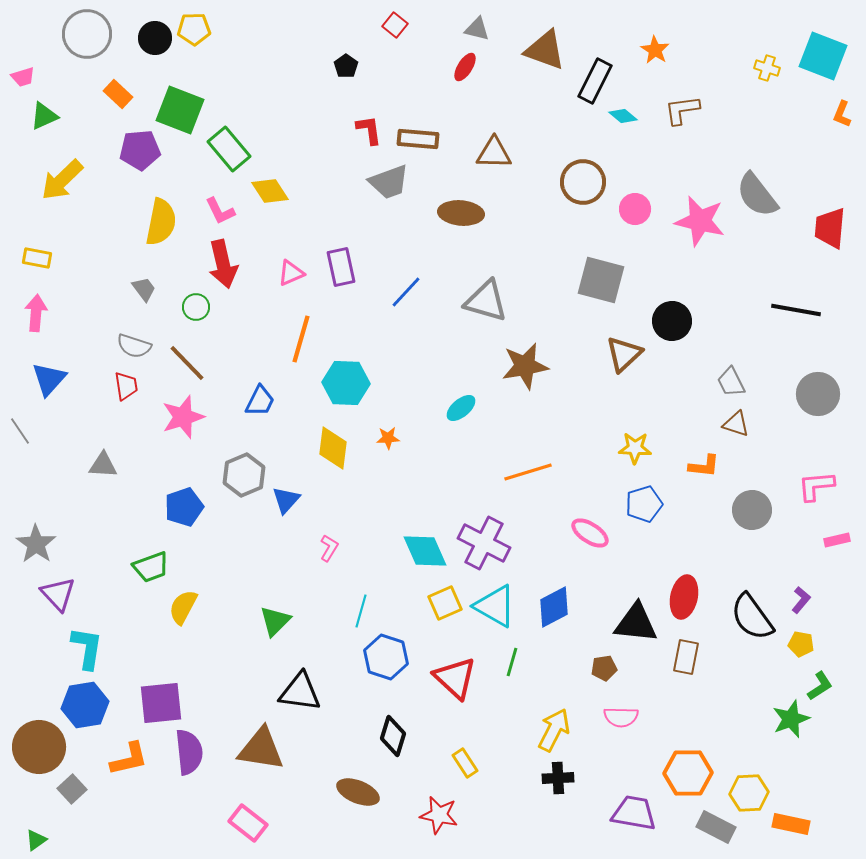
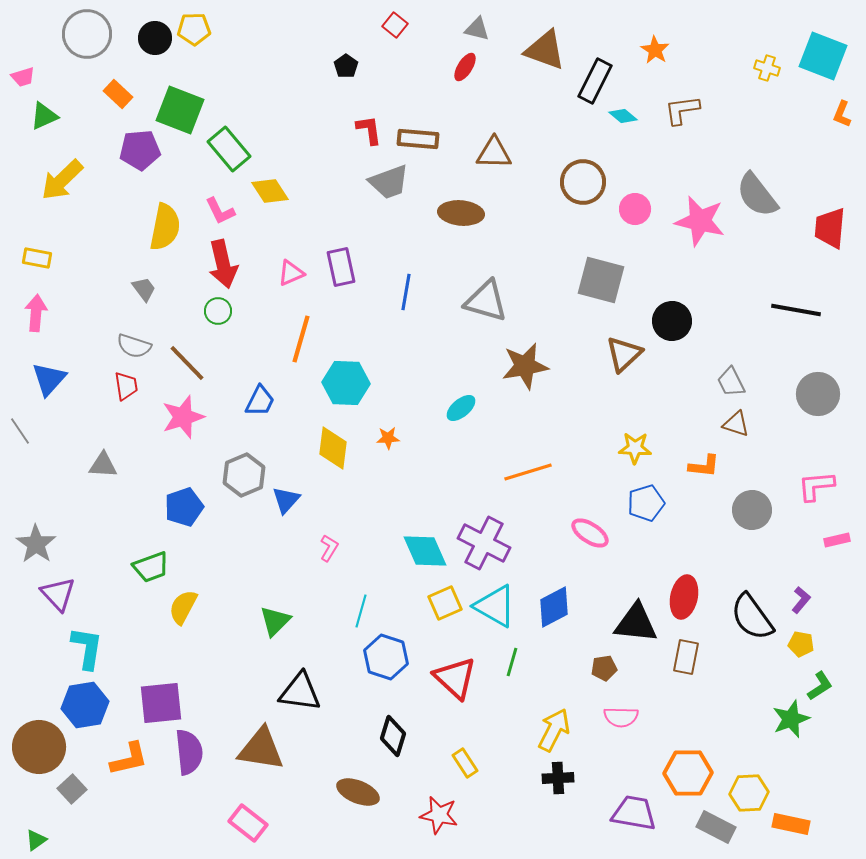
yellow semicircle at (161, 222): moved 4 px right, 5 px down
blue line at (406, 292): rotated 33 degrees counterclockwise
green circle at (196, 307): moved 22 px right, 4 px down
blue pentagon at (644, 504): moved 2 px right, 1 px up
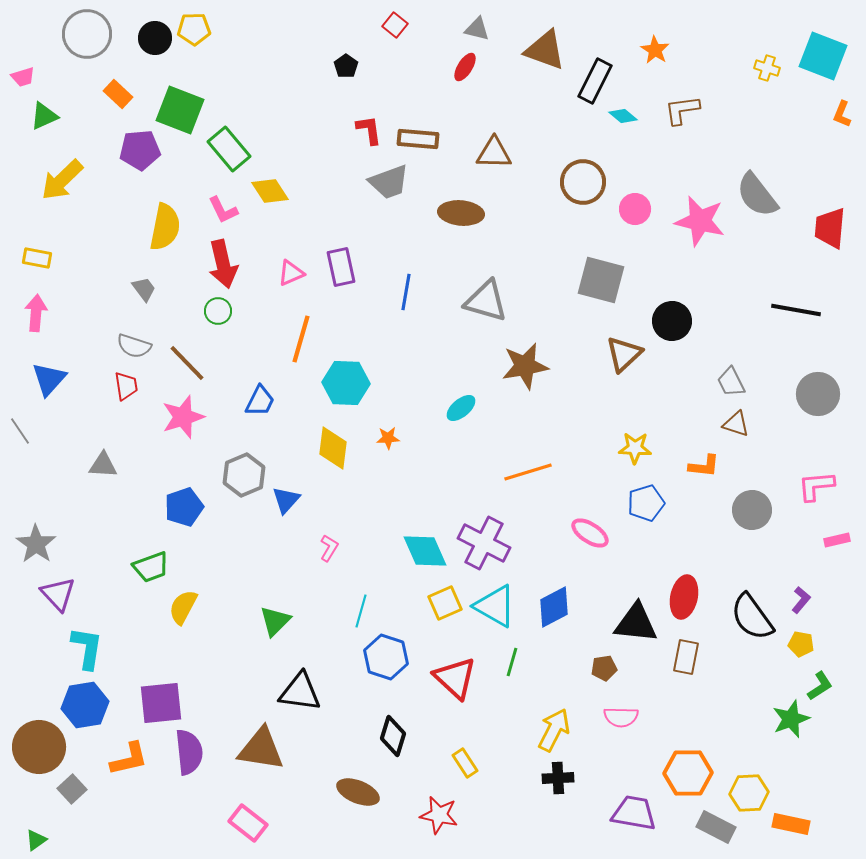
pink L-shape at (220, 211): moved 3 px right, 1 px up
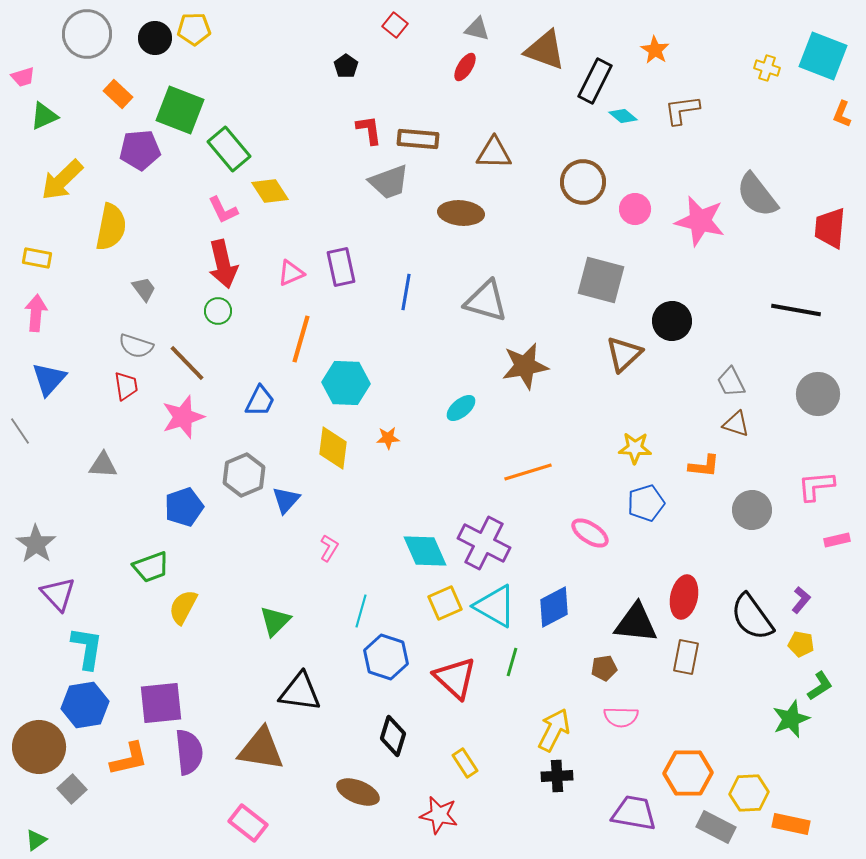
yellow semicircle at (165, 227): moved 54 px left
gray semicircle at (134, 346): moved 2 px right
black cross at (558, 778): moved 1 px left, 2 px up
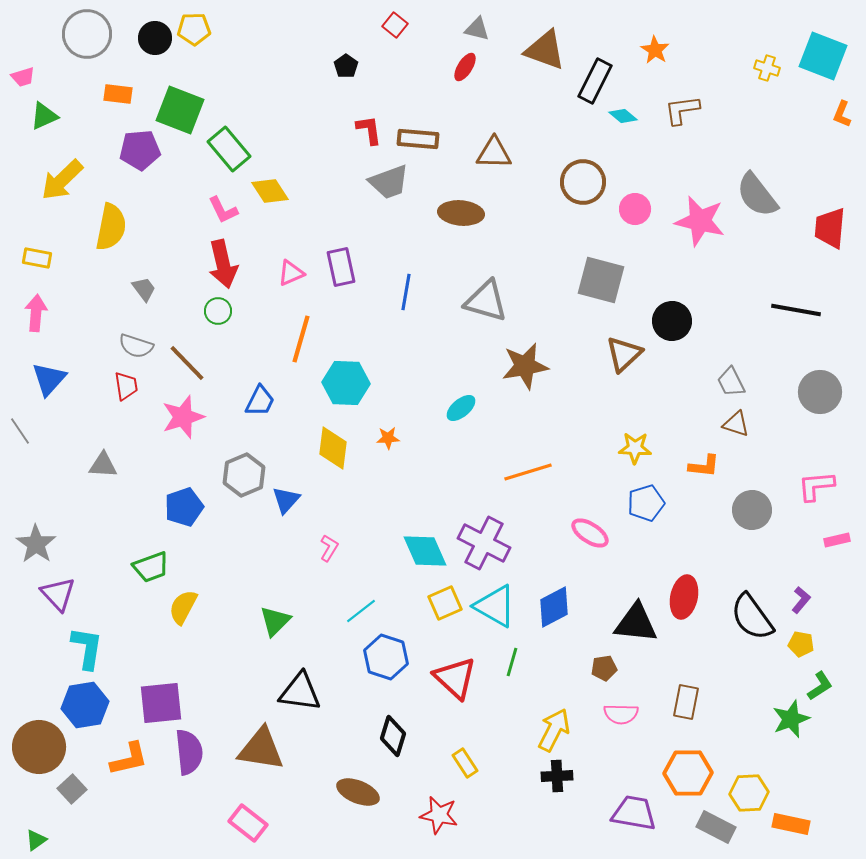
orange rectangle at (118, 94): rotated 36 degrees counterclockwise
gray circle at (818, 394): moved 2 px right, 2 px up
cyan line at (361, 611): rotated 36 degrees clockwise
brown rectangle at (686, 657): moved 45 px down
pink semicircle at (621, 717): moved 3 px up
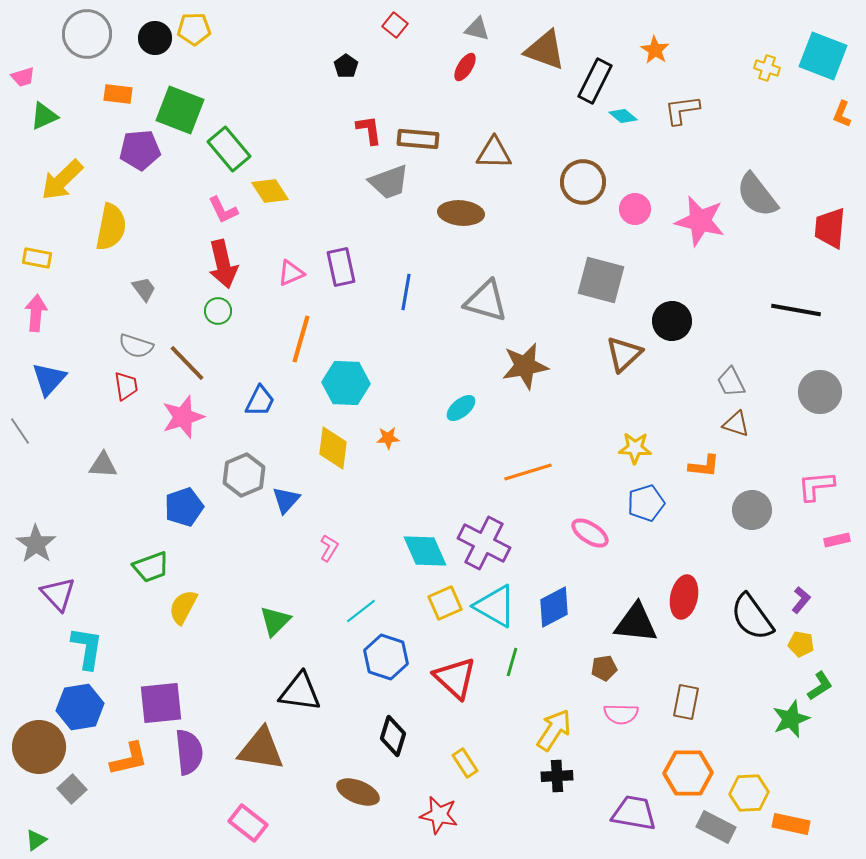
blue hexagon at (85, 705): moved 5 px left, 2 px down
yellow arrow at (554, 730): rotated 6 degrees clockwise
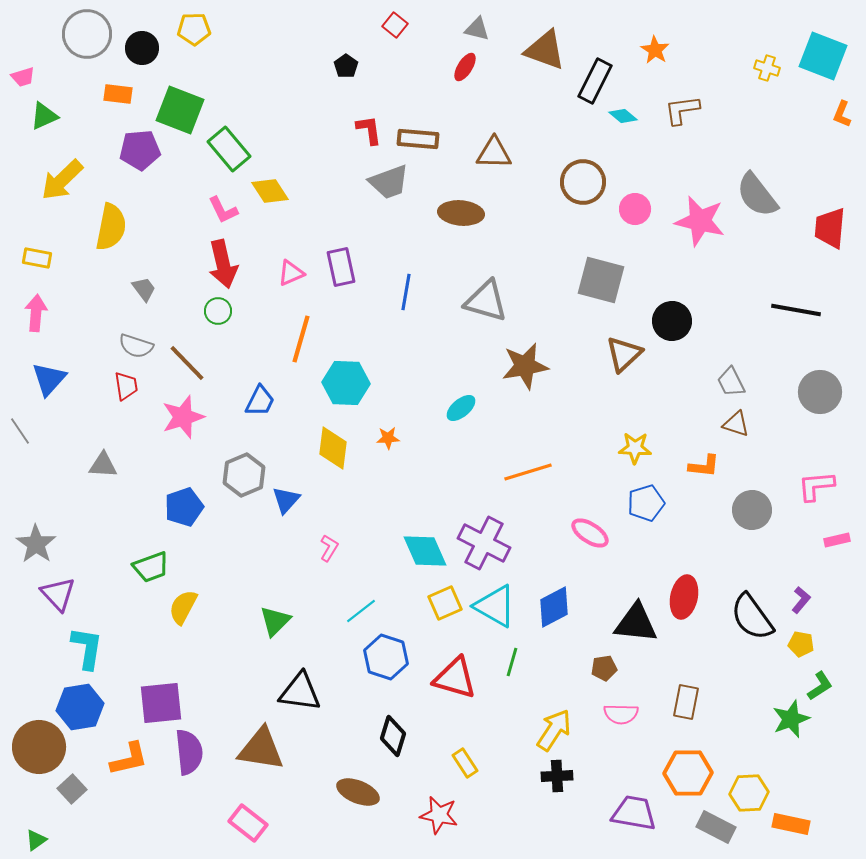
black circle at (155, 38): moved 13 px left, 10 px down
red triangle at (455, 678): rotated 27 degrees counterclockwise
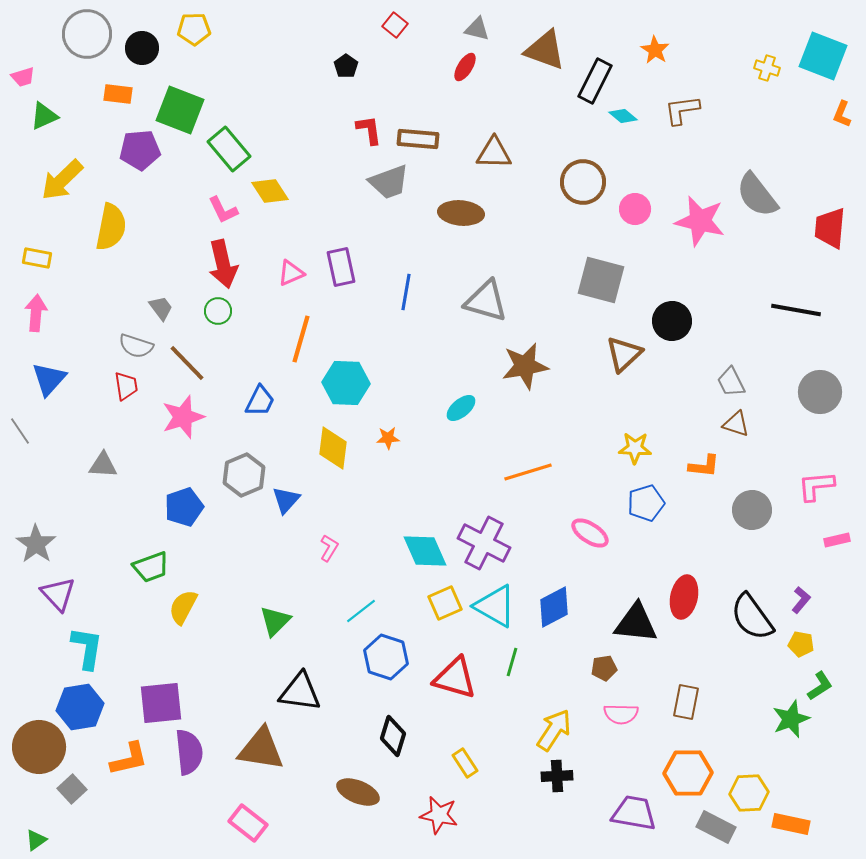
gray trapezoid at (144, 289): moved 17 px right, 19 px down
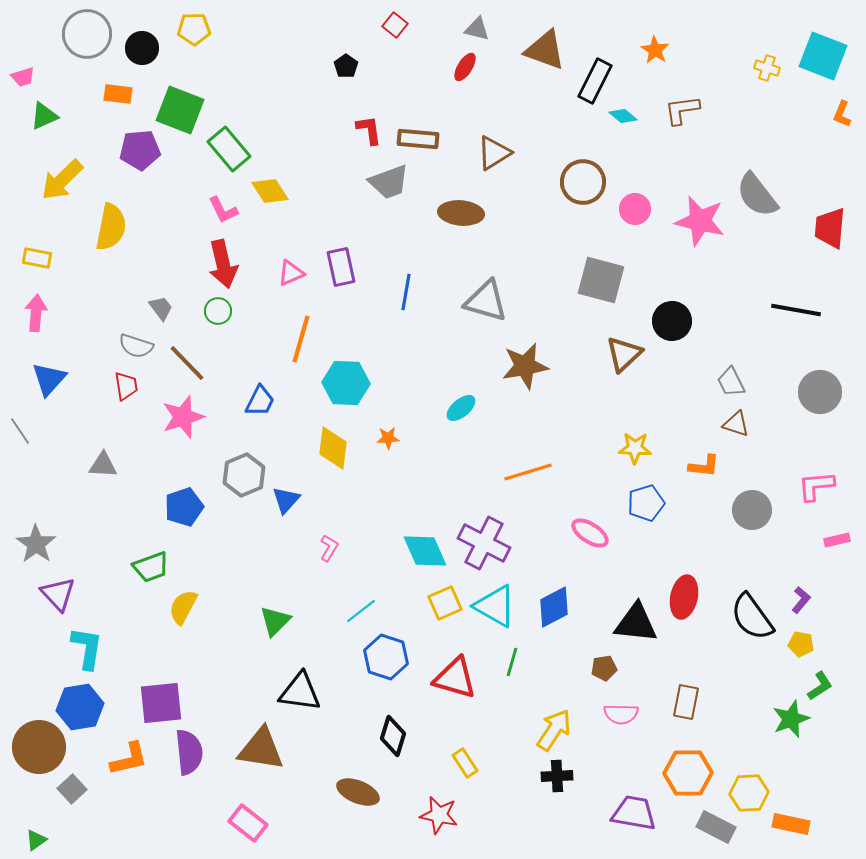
brown triangle at (494, 153): rotated 33 degrees counterclockwise
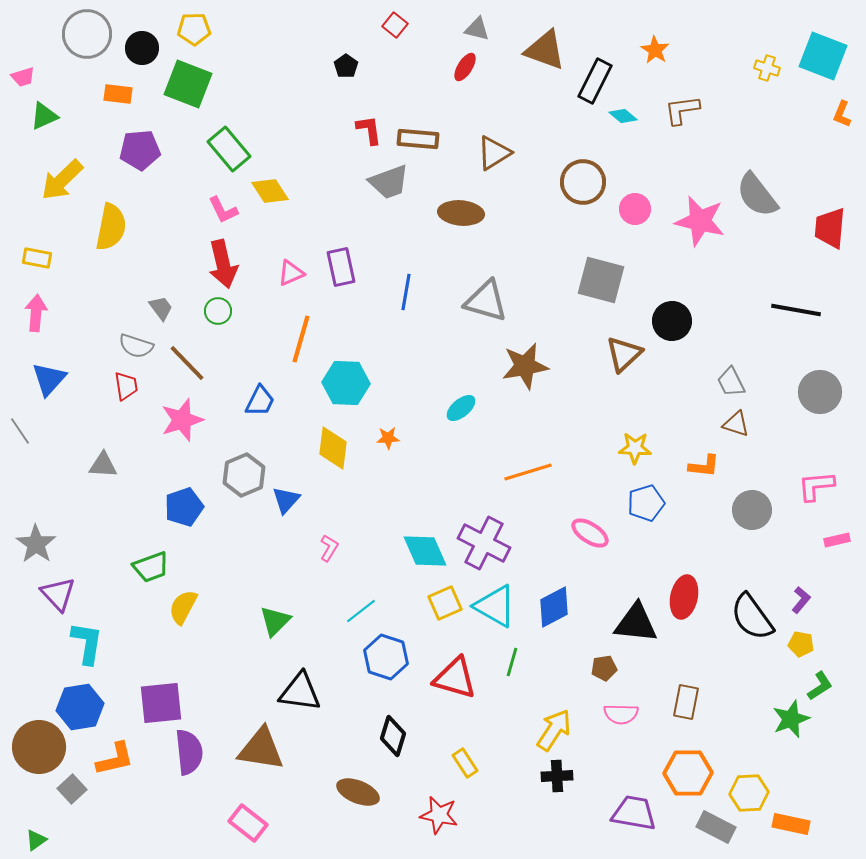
green square at (180, 110): moved 8 px right, 26 px up
pink star at (183, 417): moved 1 px left, 3 px down
cyan L-shape at (87, 648): moved 5 px up
orange L-shape at (129, 759): moved 14 px left
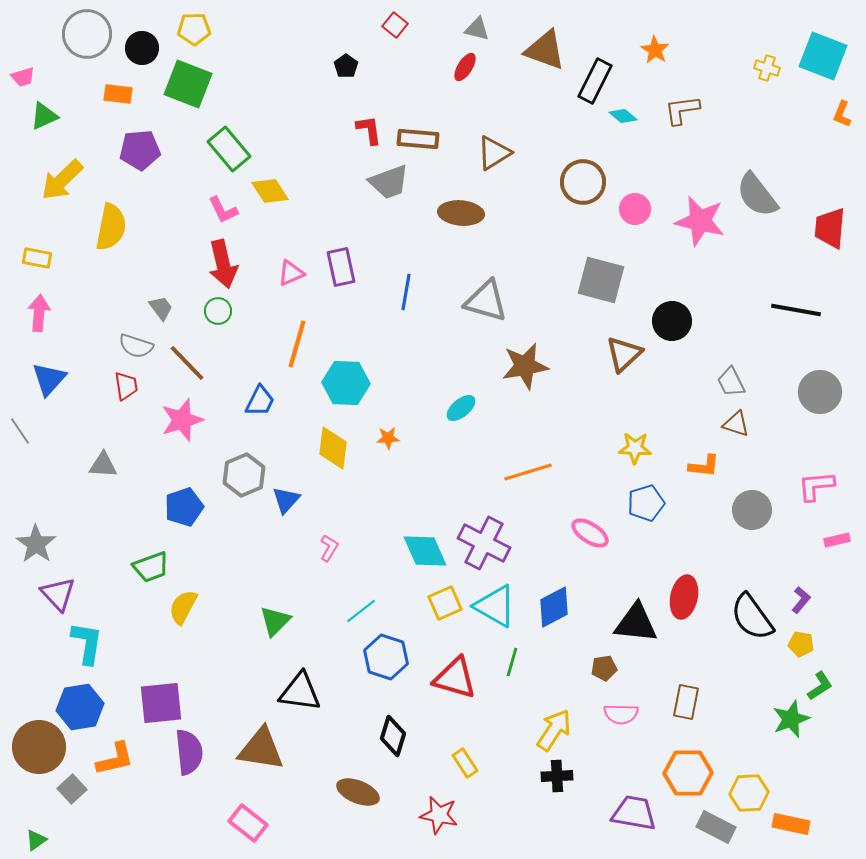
pink arrow at (36, 313): moved 3 px right
orange line at (301, 339): moved 4 px left, 5 px down
